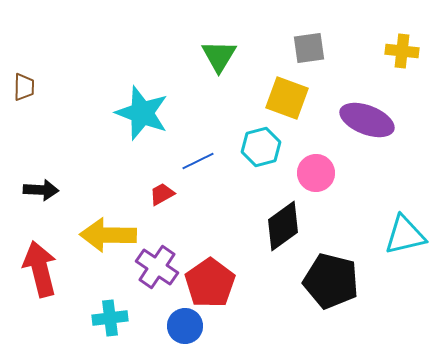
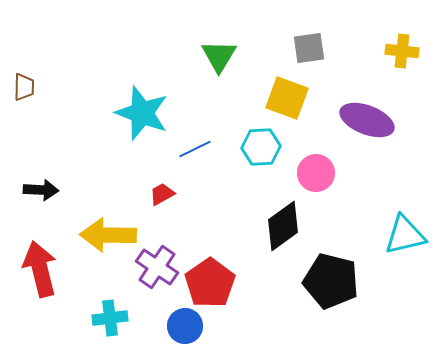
cyan hexagon: rotated 12 degrees clockwise
blue line: moved 3 px left, 12 px up
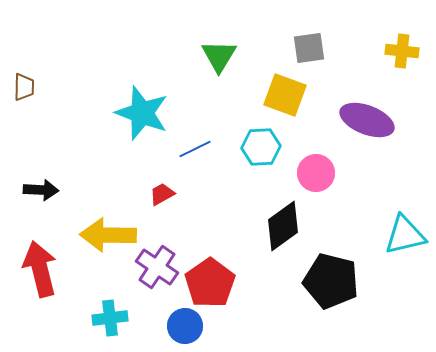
yellow square: moved 2 px left, 3 px up
